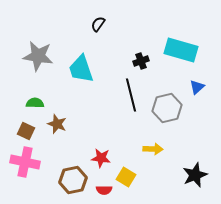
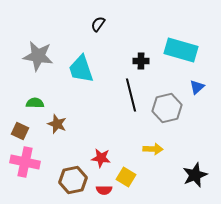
black cross: rotated 21 degrees clockwise
brown square: moved 6 px left
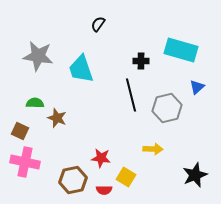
brown star: moved 6 px up
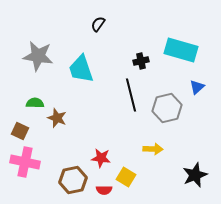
black cross: rotated 14 degrees counterclockwise
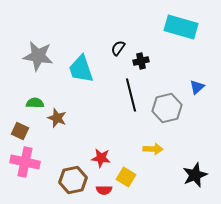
black semicircle: moved 20 px right, 24 px down
cyan rectangle: moved 23 px up
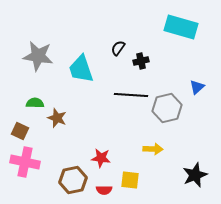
black line: rotated 72 degrees counterclockwise
yellow square: moved 4 px right, 3 px down; rotated 24 degrees counterclockwise
